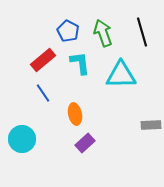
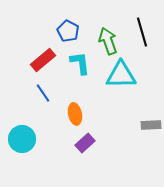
green arrow: moved 5 px right, 8 px down
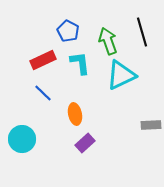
red rectangle: rotated 15 degrees clockwise
cyan triangle: rotated 24 degrees counterclockwise
blue line: rotated 12 degrees counterclockwise
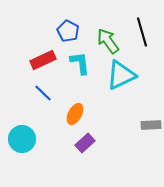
green arrow: rotated 16 degrees counterclockwise
orange ellipse: rotated 40 degrees clockwise
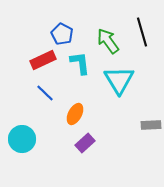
blue pentagon: moved 6 px left, 3 px down
cyan triangle: moved 2 px left, 5 px down; rotated 36 degrees counterclockwise
blue line: moved 2 px right
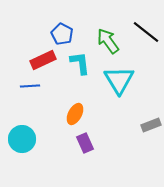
black line: moved 4 px right; rotated 36 degrees counterclockwise
blue line: moved 15 px left, 7 px up; rotated 48 degrees counterclockwise
gray rectangle: rotated 18 degrees counterclockwise
purple rectangle: rotated 72 degrees counterclockwise
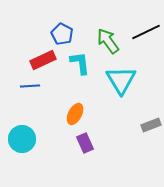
black line: rotated 64 degrees counterclockwise
cyan triangle: moved 2 px right
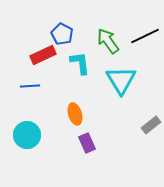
black line: moved 1 px left, 4 px down
red rectangle: moved 5 px up
orange ellipse: rotated 45 degrees counterclockwise
gray rectangle: rotated 18 degrees counterclockwise
cyan circle: moved 5 px right, 4 px up
purple rectangle: moved 2 px right
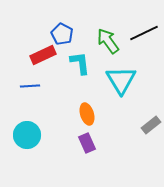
black line: moved 1 px left, 3 px up
orange ellipse: moved 12 px right
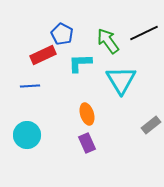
cyan L-shape: rotated 85 degrees counterclockwise
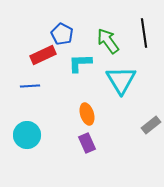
black line: rotated 72 degrees counterclockwise
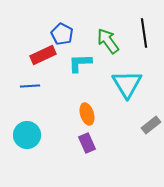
cyan triangle: moved 6 px right, 4 px down
